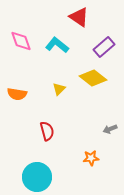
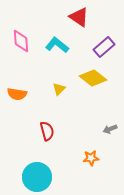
pink diamond: rotated 15 degrees clockwise
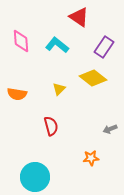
purple rectangle: rotated 15 degrees counterclockwise
red semicircle: moved 4 px right, 5 px up
cyan circle: moved 2 px left
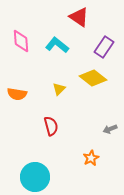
orange star: rotated 21 degrees counterclockwise
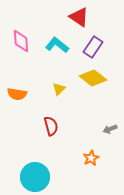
purple rectangle: moved 11 px left
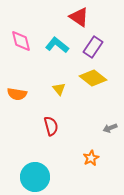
pink diamond: rotated 10 degrees counterclockwise
yellow triangle: rotated 24 degrees counterclockwise
gray arrow: moved 1 px up
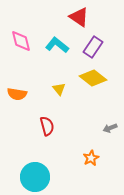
red semicircle: moved 4 px left
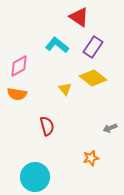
pink diamond: moved 2 px left, 25 px down; rotated 75 degrees clockwise
yellow triangle: moved 6 px right
orange star: rotated 14 degrees clockwise
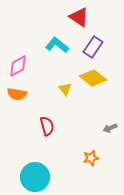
pink diamond: moved 1 px left
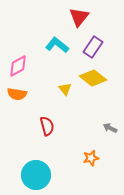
red triangle: rotated 35 degrees clockwise
gray arrow: rotated 48 degrees clockwise
cyan circle: moved 1 px right, 2 px up
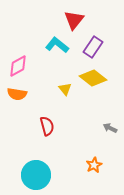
red triangle: moved 5 px left, 3 px down
orange star: moved 3 px right, 7 px down; rotated 14 degrees counterclockwise
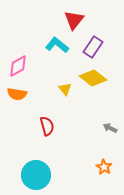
orange star: moved 10 px right, 2 px down; rotated 14 degrees counterclockwise
